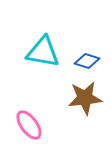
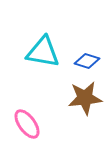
pink ellipse: moved 2 px left, 1 px up
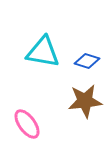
brown star: moved 3 px down
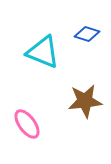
cyan triangle: rotated 12 degrees clockwise
blue diamond: moved 27 px up
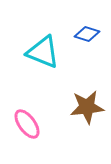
brown star: moved 2 px right, 6 px down
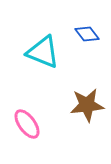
blue diamond: rotated 35 degrees clockwise
brown star: moved 2 px up
